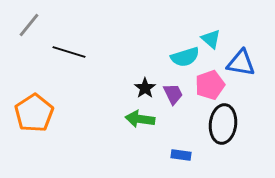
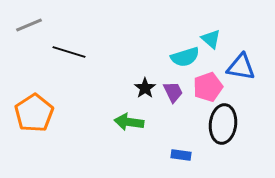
gray line: rotated 28 degrees clockwise
blue triangle: moved 4 px down
pink pentagon: moved 2 px left, 2 px down
purple trapezoid: moved 2 px up
green arrow: moved 11 px left, 3 px down
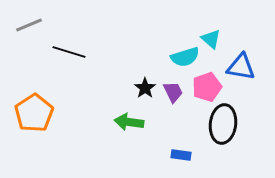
pink pentagon: moved 1 px left
